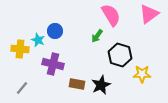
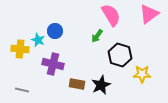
gray line: moved 2 px down; rotated 64 degrees clockwise
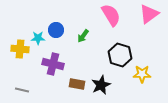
blue circle: moved 1 px right, 1 px up
green arrow: moved 14 px left
cyan star: moved 2 px up; rotated 24 degrees counterclockwise
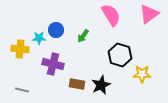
cyan star: moved 1 px right
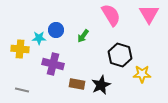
pink triangle: rotated 25 degrees counterclockwise
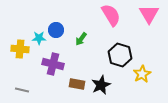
green arrow: moved 2 px left, 3 px down
yellow star: rotated 30 degrees counterclockwise
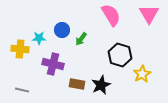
blue circle: moved 6 px right
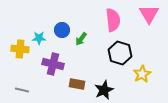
pink semicircle: moved 2 px right, 5 px down; rotated 25 degrees clockwise
black hexagon: moved 2 px up
black star: moved 3 px right, 5 px down
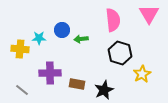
green arrow: rotated 48 degrees clockwise
purple cross: moved 3 px left, 9 px down; rotated 15 degrees counterclockwise
gray line: rotated 24 degrees clockwise
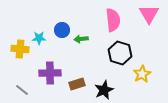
brown rectangle: rotated 28 degrees counterclockwise
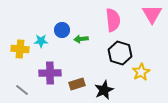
pink triangle: moved 3 px right
cyan star: moved 2 px right, 3 px down
yellow star: moved 1 px left, 2 px up
